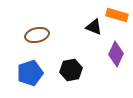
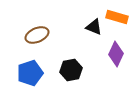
orange rectangle: moved 2 px down
brown ellipse: rotated 10 degrees counterclockwise
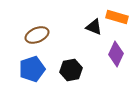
blue pentagon: moved 2 px right, 4 px up
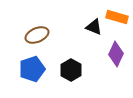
black hexagon: rotated 20 degrees counterclockwise
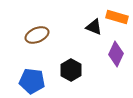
blue pentagon: moved 12 px down; rotated 25 degrees clockwise
